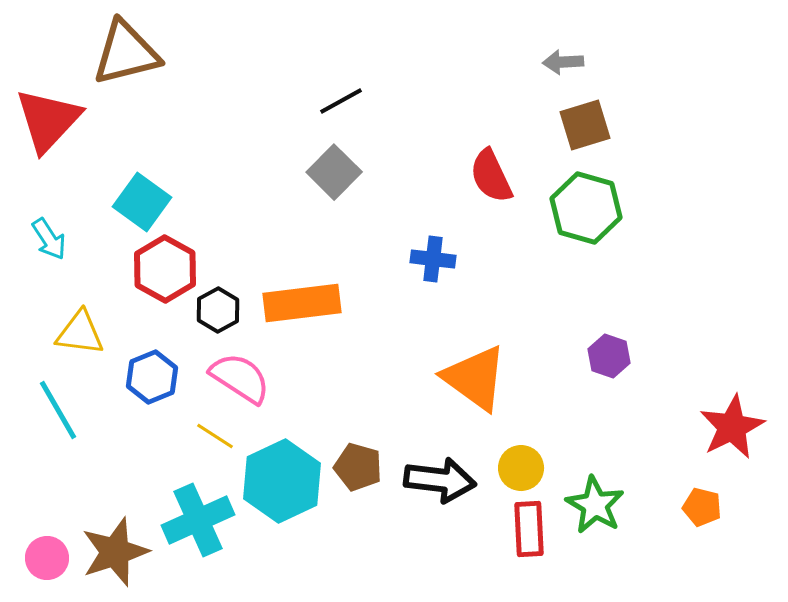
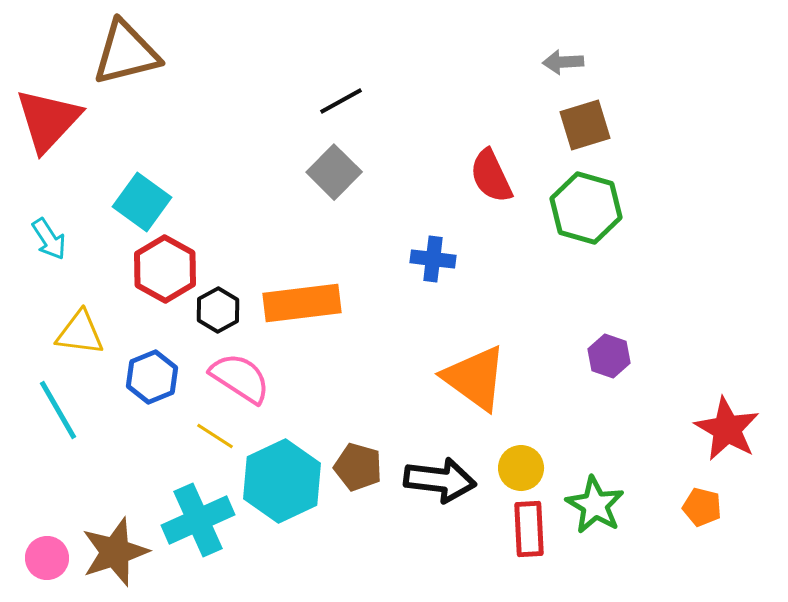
red star: moved 5 px left, 2 px down; rotated 16 degrees counterclockwise
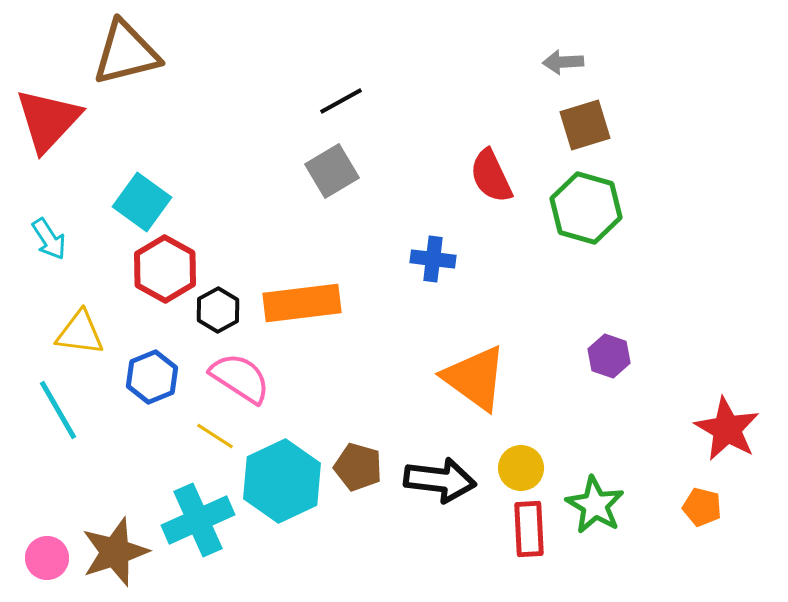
gray square: moved 2 px left, 1 px up; rotated 14 degrees clockwise
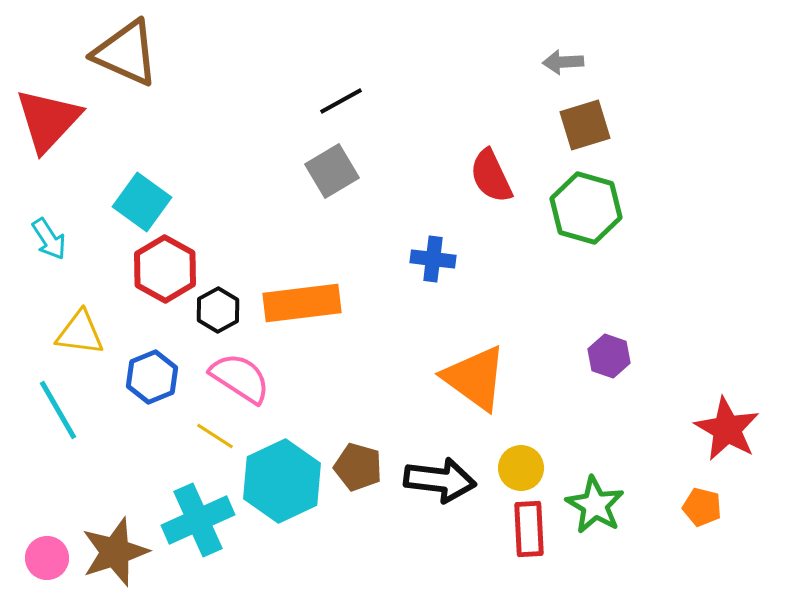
brown triangle: rotated 38 degrees clockwise
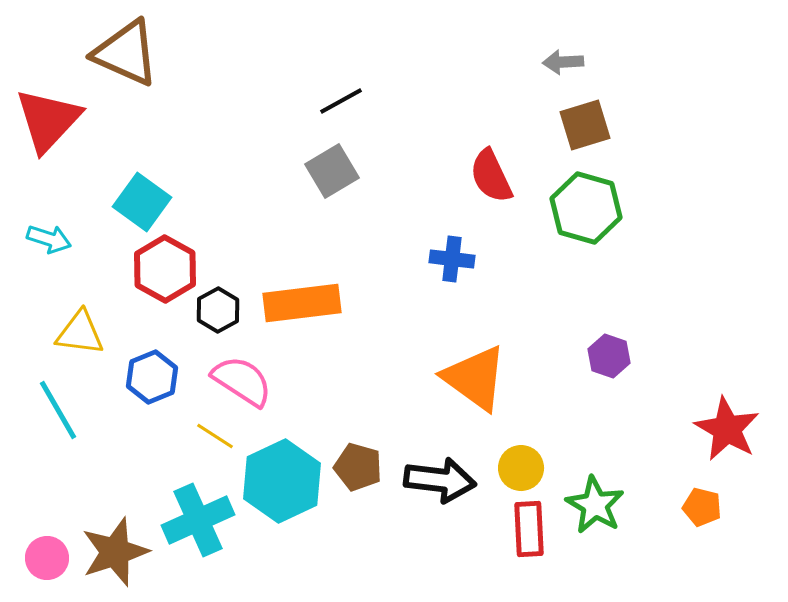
cyan arrow: rotated 39 degrees counterclockwise
blue cross: moved 19 px right
pink semicircle: moved 2 px right, 3 px down
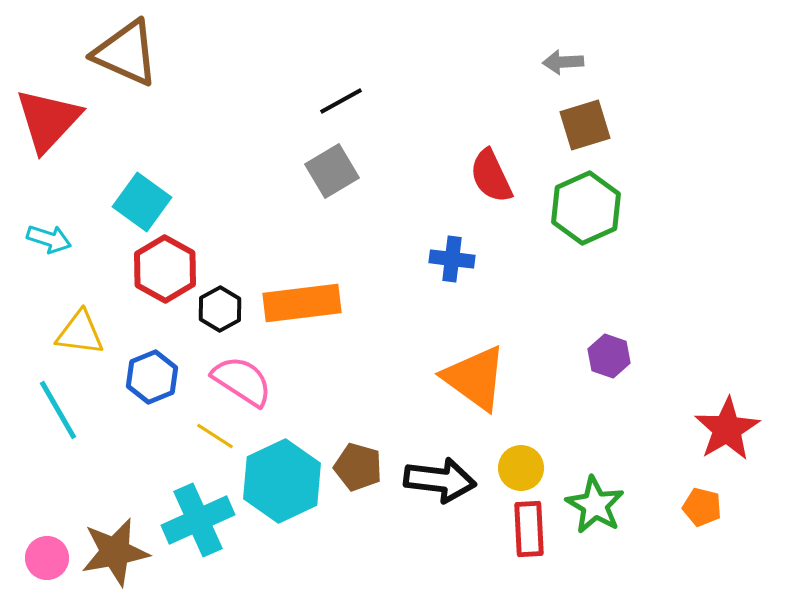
green hexagon: rotated 20 degrees clockwise
black hexagon: moved 2 px right, 1 px up
red star: rotated 12 degrees clockwise
brown star: rotated 8 degrees clockwise
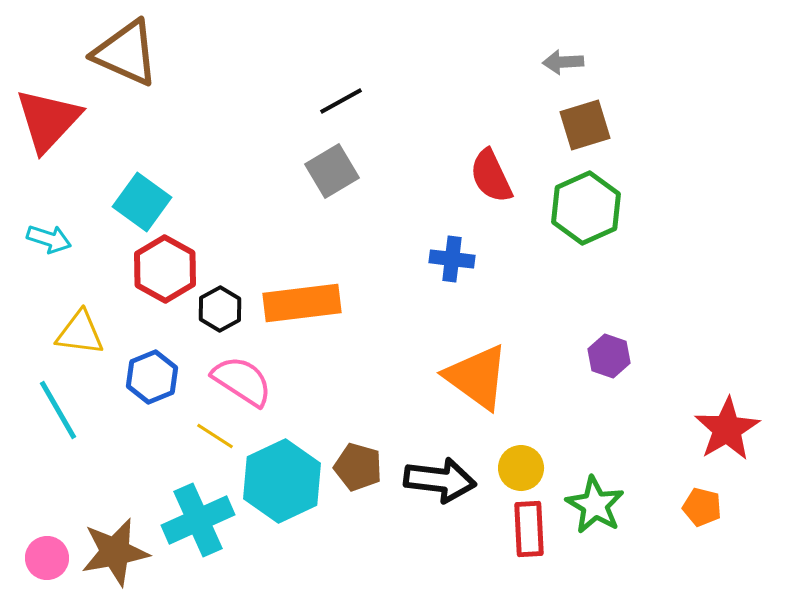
orange triangle: moved 2 px right, 1 px up
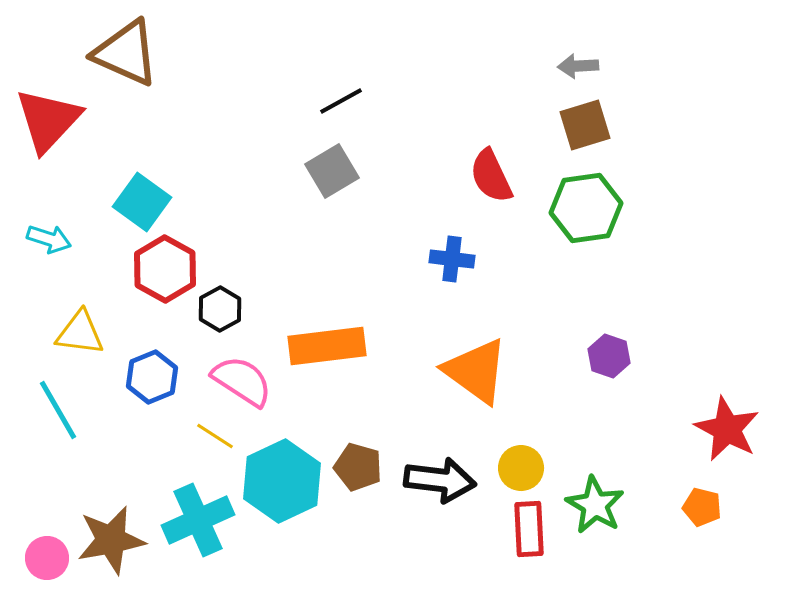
gray arrow: moved 15 px right, 4 px down
green hexagon: rotated 16 degrees clockwise
orange rectangle: moved 25 px right, 43 px down
orange triangle: moved 1 px left, 6 px up
red star: rotated 14 degrees counterclockwise
brown star: moved 4 px left, 12 px up
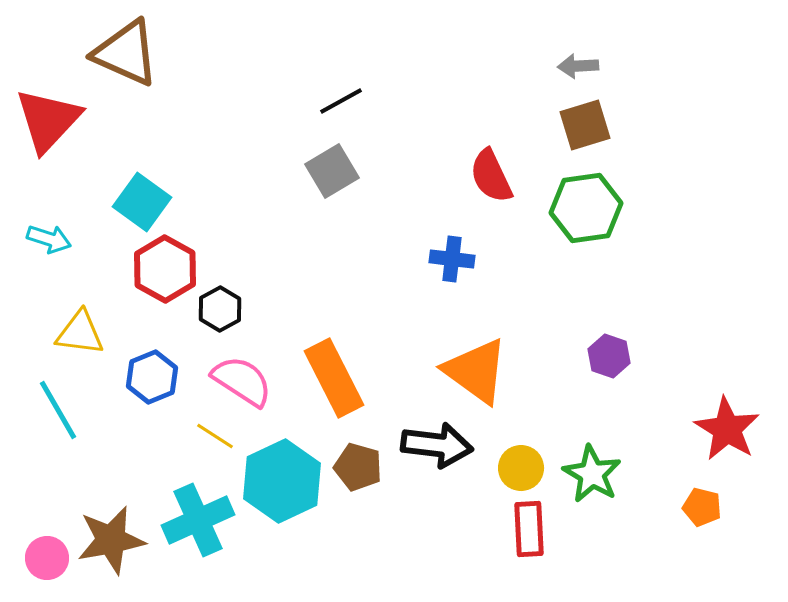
orange rectangle: moved 7 px right, 32 px down; rotated 70 degrees clockwise
red star: rotated 4 degrees clockwise
black arrow: moved 3 px left, 35 px up
green star: moved 3 px left, 31 px up
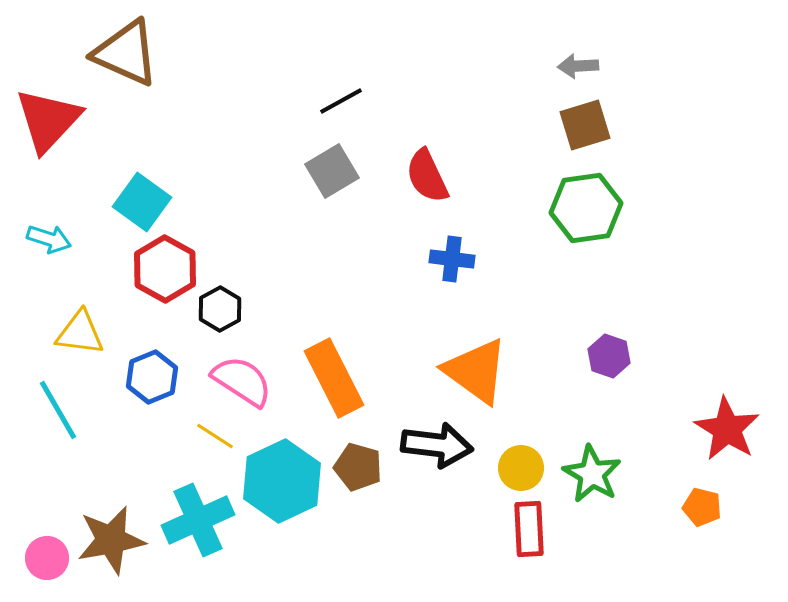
red semicircle: moved 64 px left
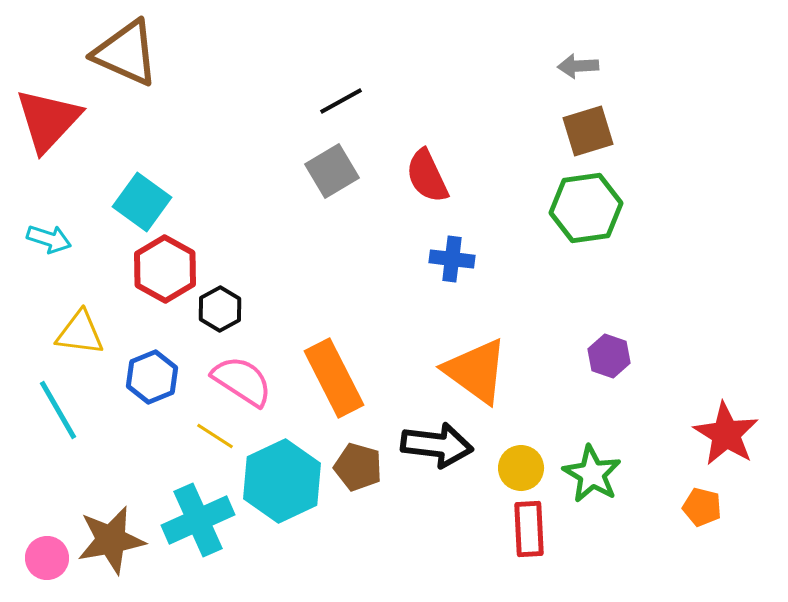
brown square: moved 3 px right, 6 px down
red star: moved 1 px left, 5 px down
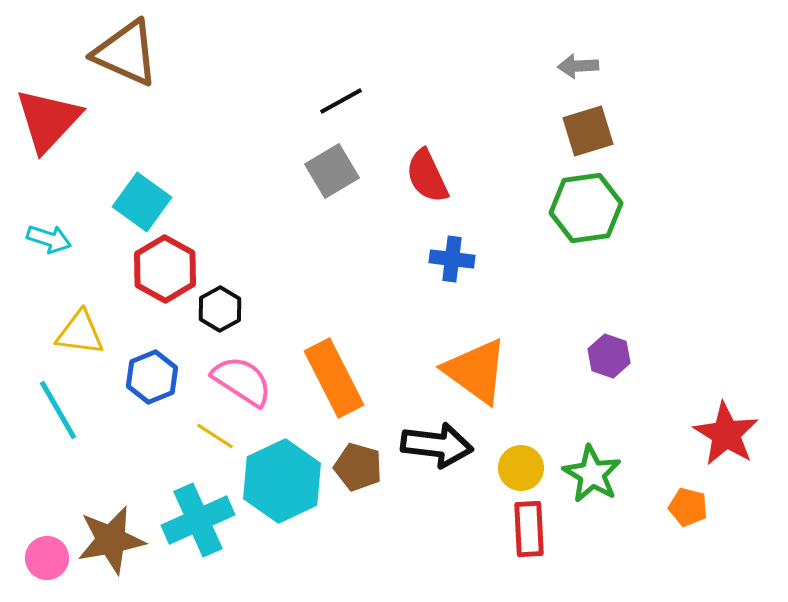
orange pentagon: moved 14 px left
